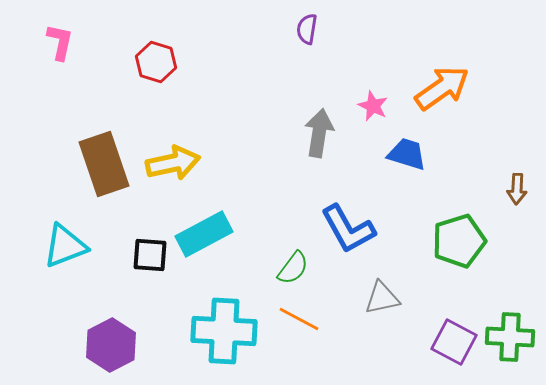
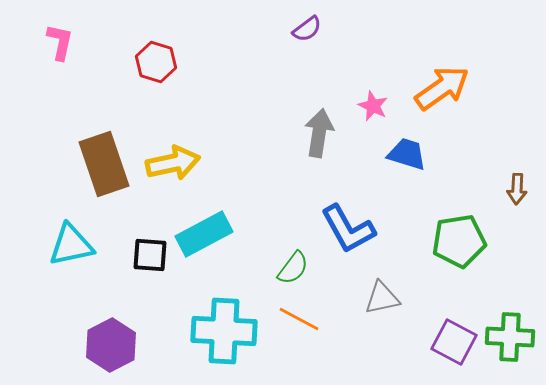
purple semicircle: rotated 136 degrees counterclockwise
green pentagon: rotated 8 degrees clockwise
cyan triangle: moved 6 px right, 1 px up; rotated 9 degrees clockwise
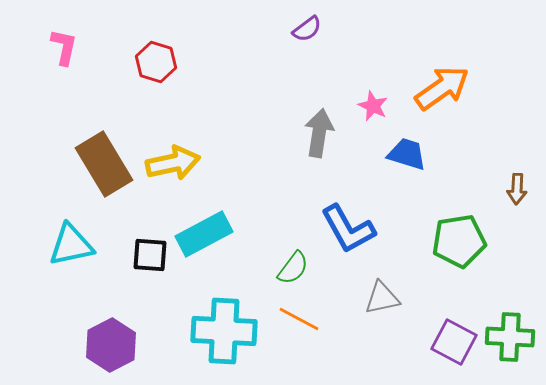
pink L-shape: moved 4 px right, 5 px down
brown rectangle: rotated 12 degrees counterclockwise
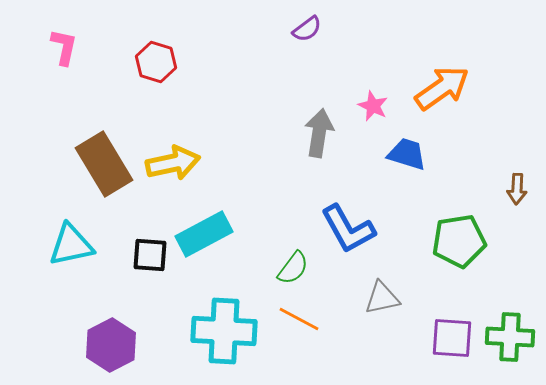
purple square: moved 2 px left, 4 px up; rotated 24 degrees counterclockwise
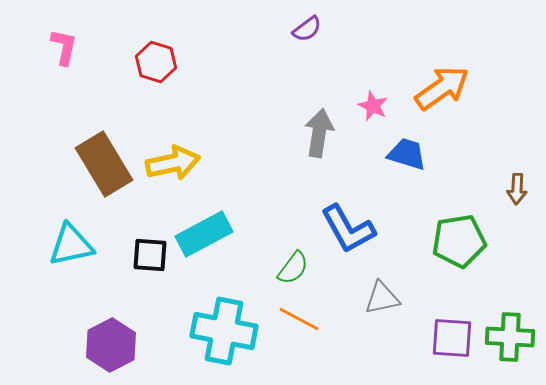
cyan cross: rotated 8 degrees clockwise
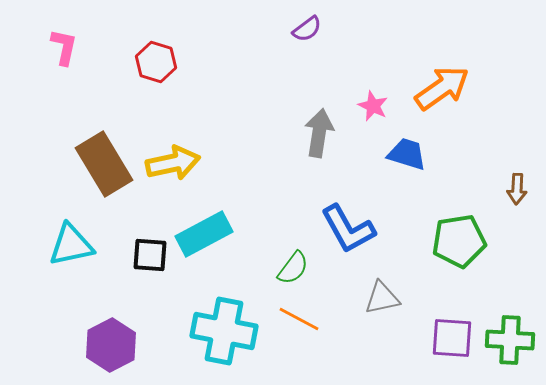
green cross: moved 3 px down
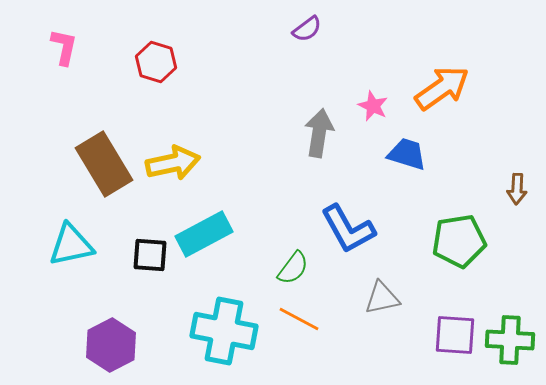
purple square: moved 3 px right, 3 px up
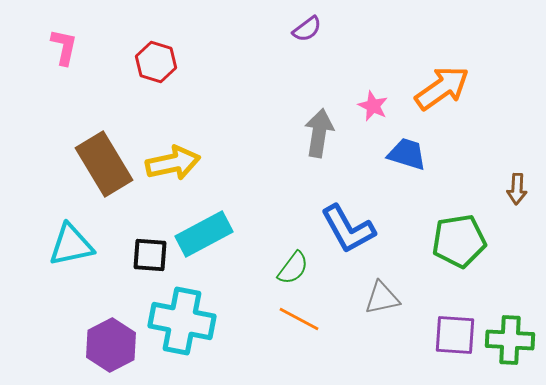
cyan cross: moved 42 px left, 10 px up
